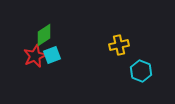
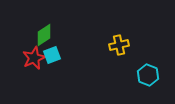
red star: moved 1 px left, 2 px down
cyan hexagon: moved 7 px right, 4 px down
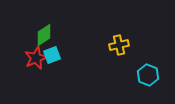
red star: moved 2 px right
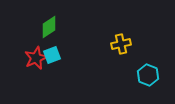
green diamond: moved 5 px right, 8 px up
yellow cross: moved 2 px right, 1 px up
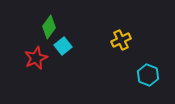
green diamond: rotated 20 degrees counterclockwise
yellow cross: moved 4 px up; rotated 12 degrees counterclockwise
cyan square: moved 11 px right, 9 px up; rotated 18 degrees counterclockwise
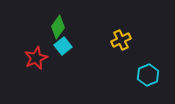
green diamond: moved 9 px right
cyan hexagon: rotated 15 degrees clockwise
